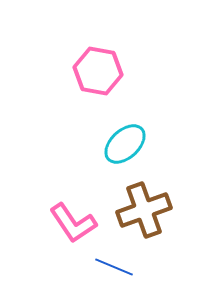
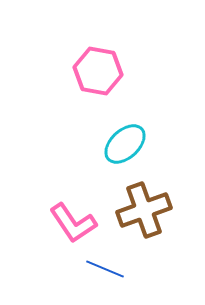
blue line: moved 9 px left, 2 px down
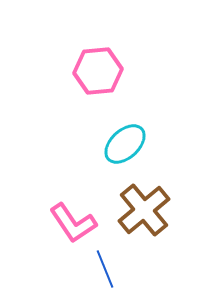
pink hexagon: rotated 15 degrees counterclockwise
brown cross: rotated 20 degrees counterclockwise
blue line: rotated 45 degrees clockwise
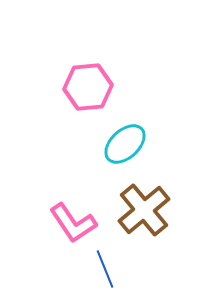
pink hexagon: moved 10 px left, 16 px down
